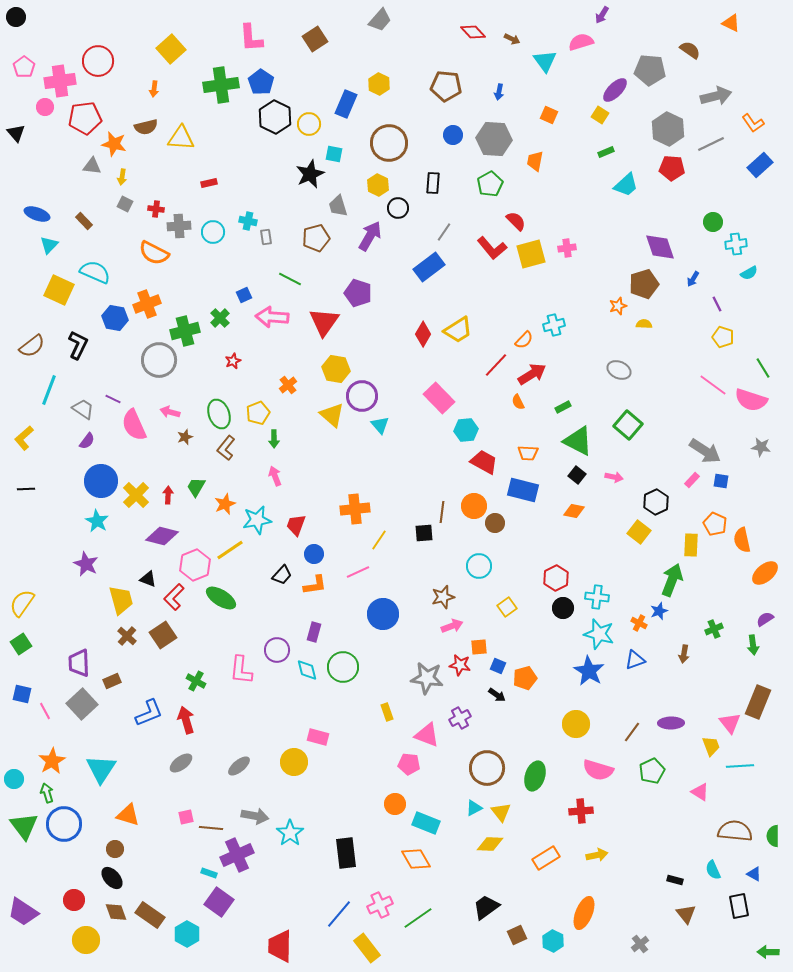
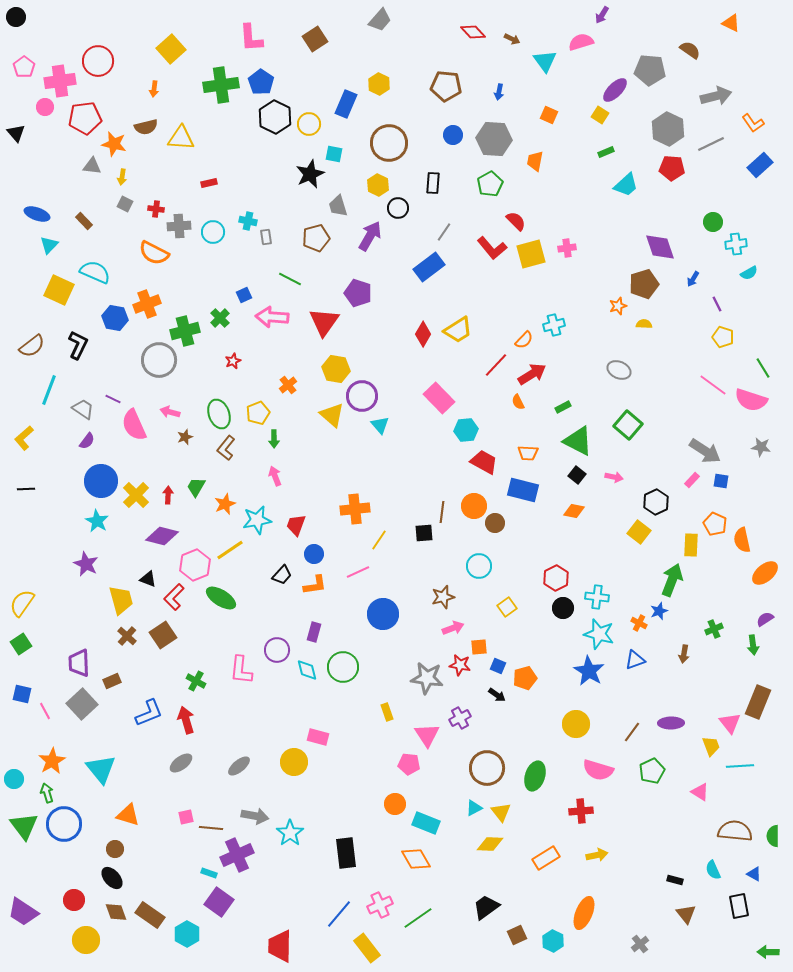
pink arrow at (452, 626): moved 1 px right, 2 px down
pink triangle at (427, 735): rotated 36 degrees clockwise
cyan triangle at (101, 769): rotated 12 degrees counterclockwise
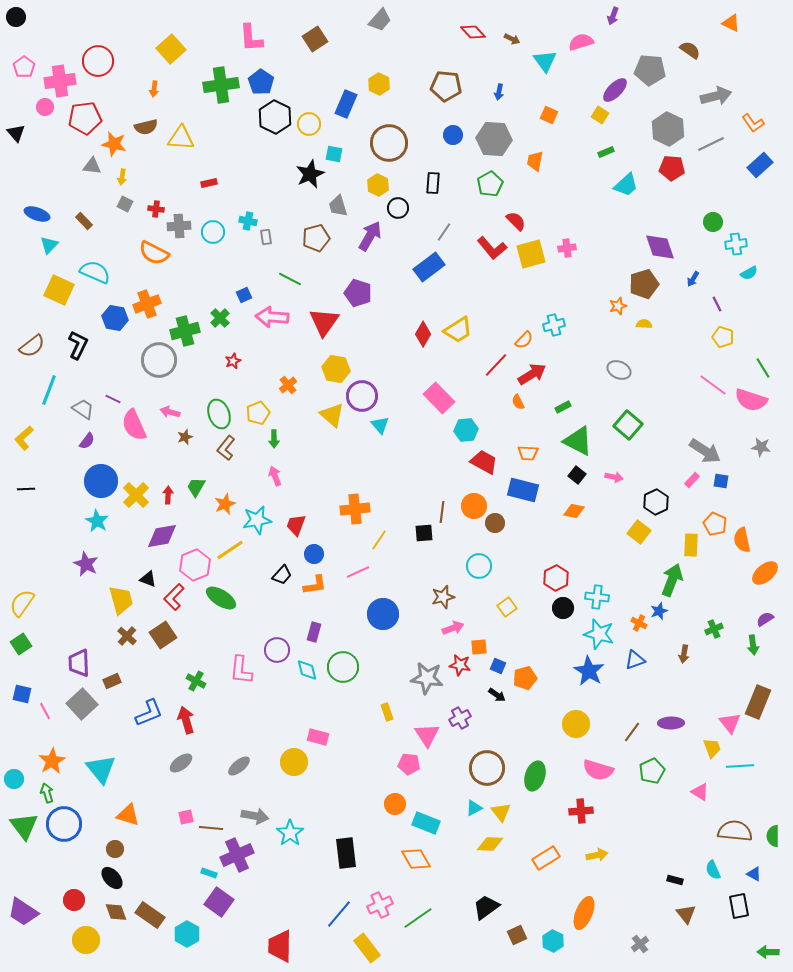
purple arrow at (602, 15): moved 11 px right, 1 px down; rotated 12 degrees counterclockwise
purple diamond at (162, 536): rotated 24 degrees counterclockwise
yellow trapezoid at (711, 746): moved 1 px right, 2 px down
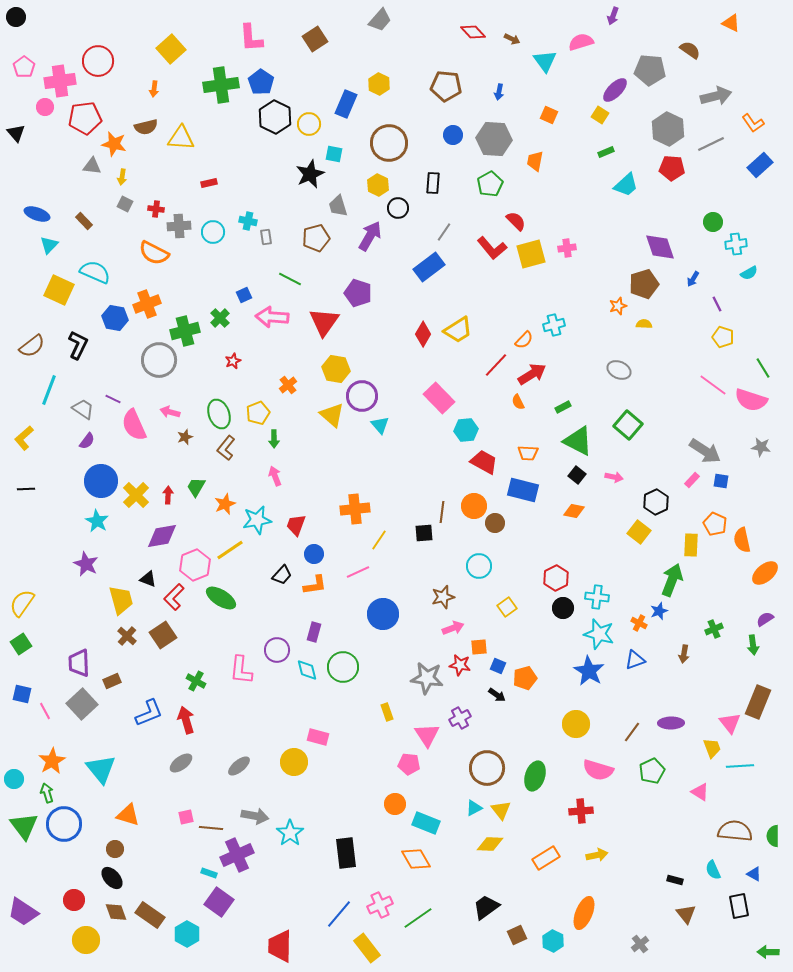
yellow triangle at (501, 812): moved 2 px up
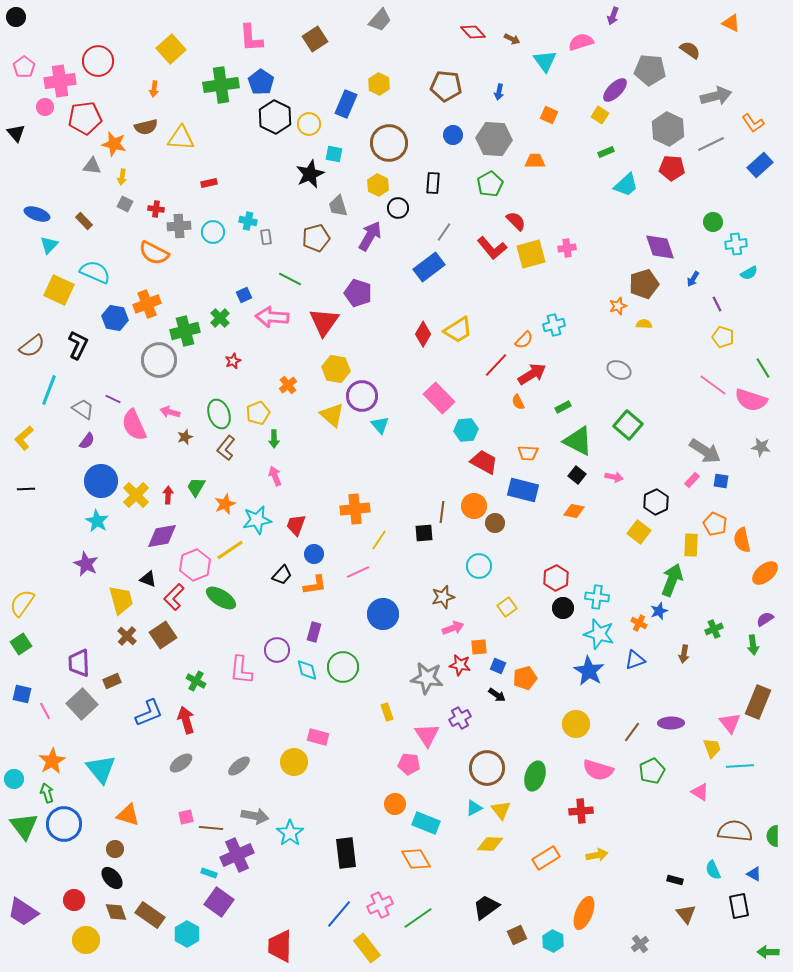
orange trapezoid at (535, 161): rotated 80 degrees clockwise
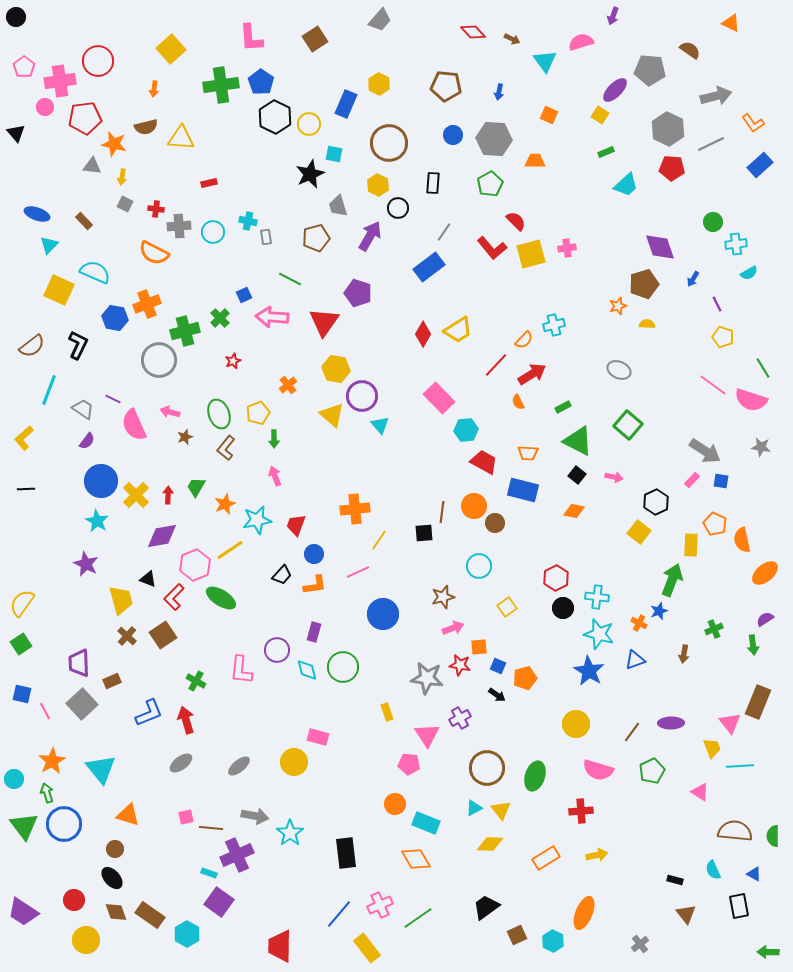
yellow semicircle at (644, 324): moved 3 px right
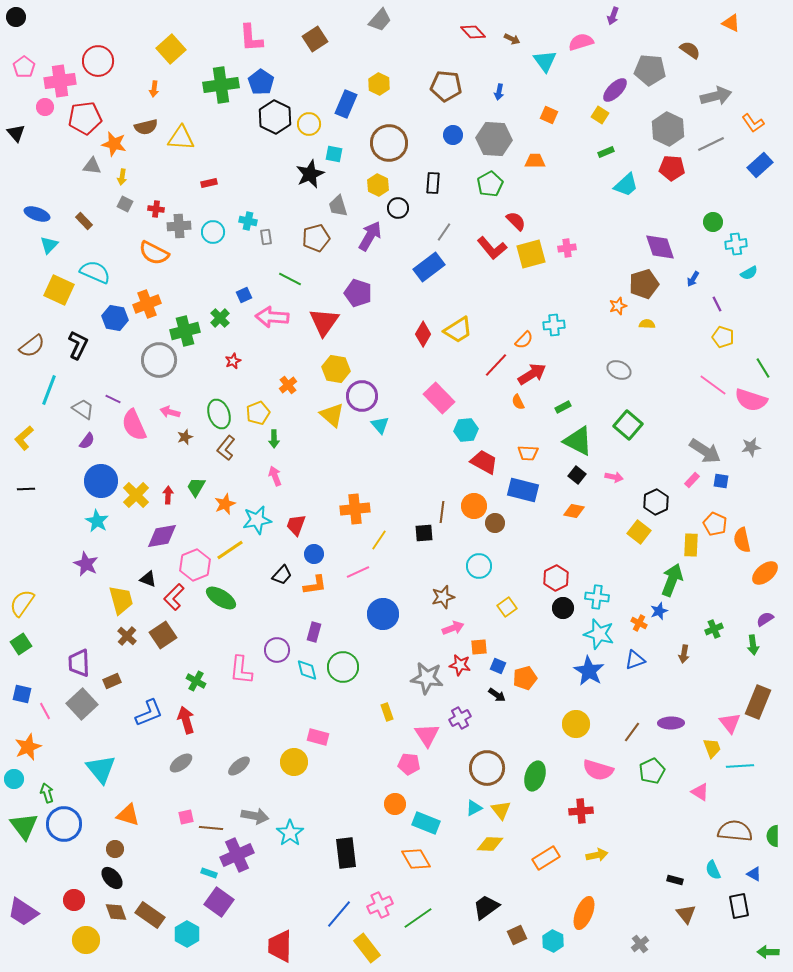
cyan cross at (554, 325): rotated 10 degrees clockwise
gray star at (761, 447): moved 10 px left; rotated 18 degrees counterclockwise
orange star at (52, 761): moved 24 px left, 14 px up; rotated 8 degrees clockwise
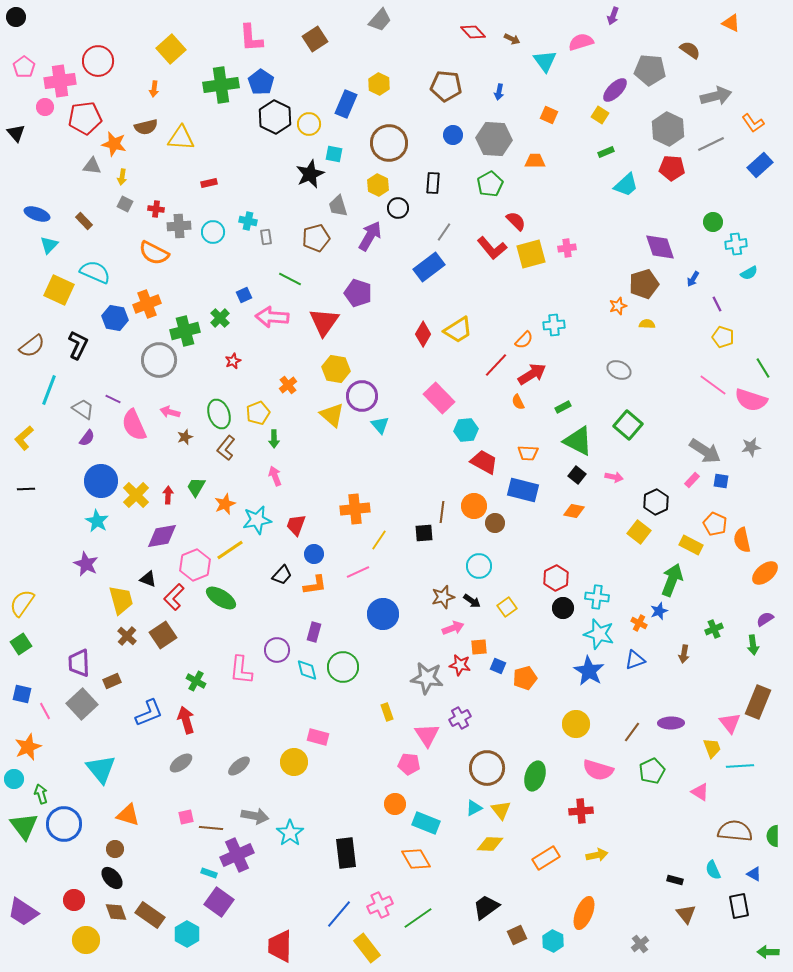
purple semicircle at (87, 441): moved 3 px up
yellow rectangle at (691, 545): rotated 65 degrees counterclockwise
black arrow at (497, 695): moved 25 px left, 94 px up
green arrow at (47, 793): moved 6 px left, 1 px down
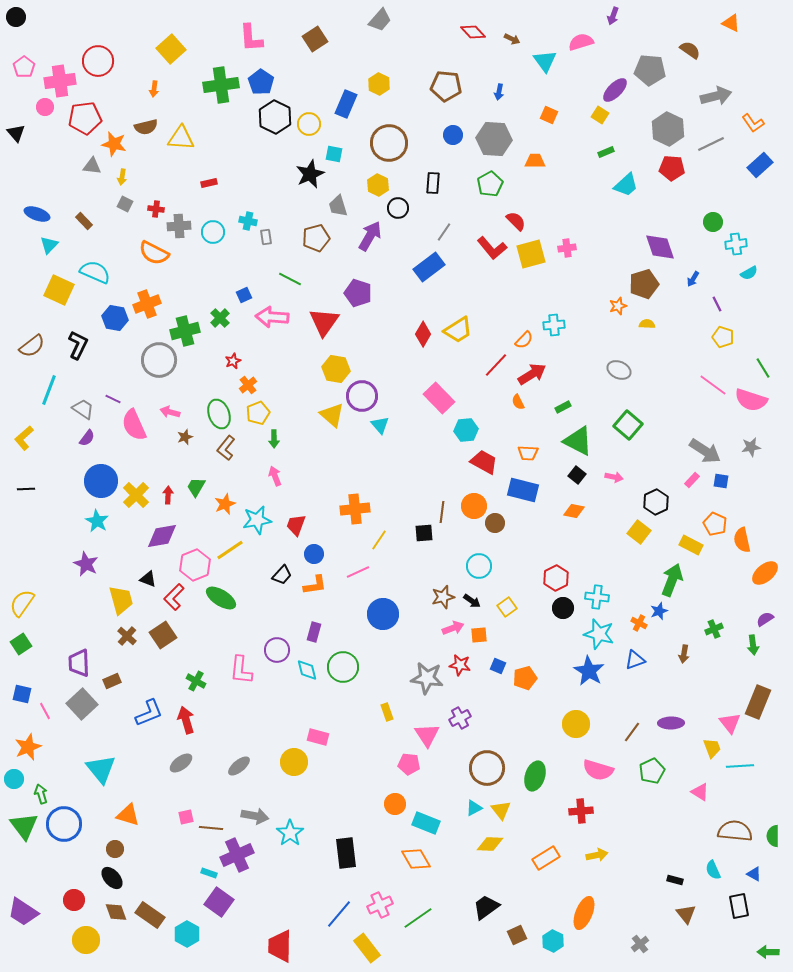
orange cross at (288, 385): moved 40 px left
orange square at (479, 647): moved 12 px up
